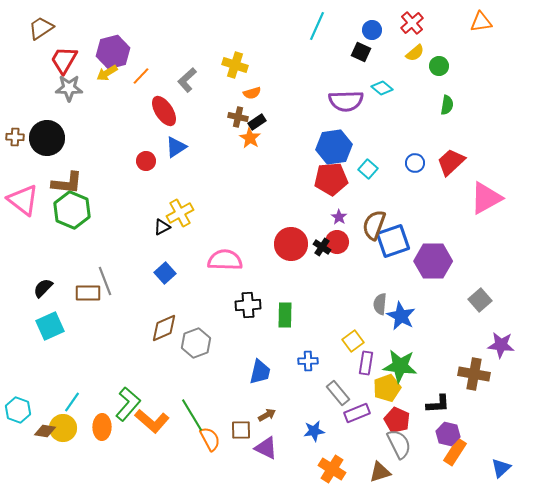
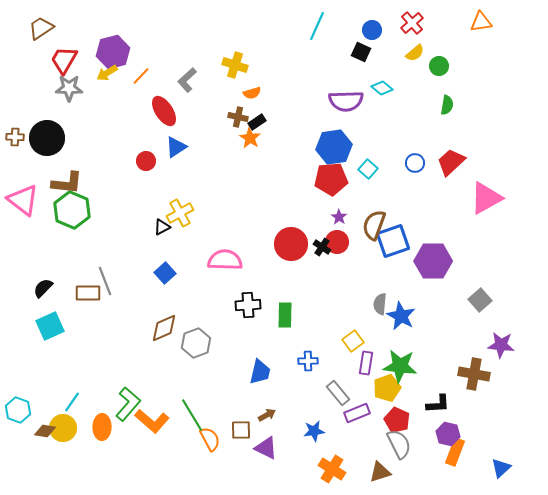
orange rectangle at (455, 452): rotated 12 degrees counterclockwise
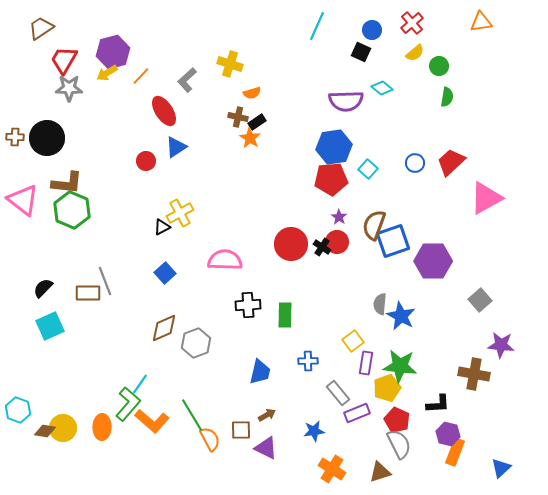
yellow cross at (235, 65): moved 5 px left, 1 px up
green semicircle at (447, 105): moved 8 px up
cyan line at (72, 402): moved 68 px right, 18 px up
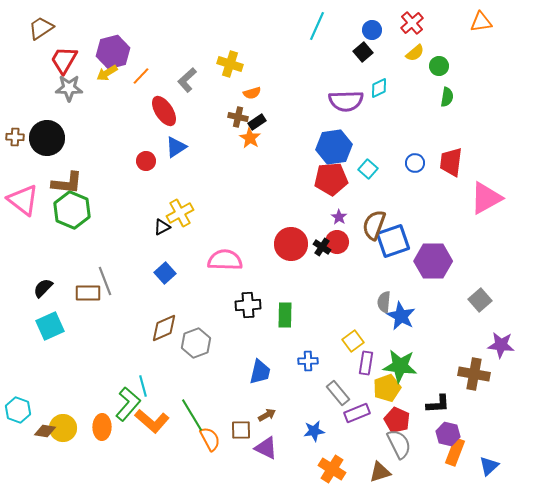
black square at (361, 52): moved 2 px right; rotated 24 degrees clockwise
cyan diamond at (382, 88): moved 3 px left; rotated 65 degrees counterclockwise
red trapezoid at (451, 162): rotated 40 degrees counterclockwise
gray semicircle at (380, 304): moved 4 px right, 2 px up
cyan line at (140, 384): moved 3 px right, 2 px down; rotated 50 degrees counterclockwise
blue triangle at (501, 468): moved 12 px left, 2 px up
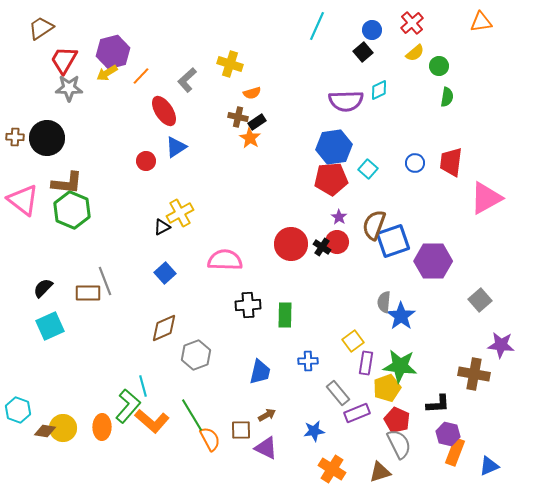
cyan diamond at (379, 88): moved 2 px down
blue star at (401, 316): rotated 8 degrees clockwise
gray hexagon at (196, 343): moved 12 px down
green L-shape at (128, 404): moved 2 px down
blue triangle at (489, 466): rotated 20 degrees clockwise
